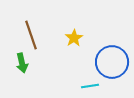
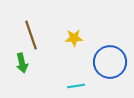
yellow star: rotated 30 degrees clockwise
blue circle: moved 2 px left
cyan line: moved 14 px left
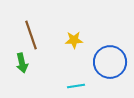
yellow star: moved 2 px down
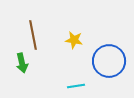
brown line: moved 2 px right; rotated 8 degrees clockwise
yellow star: rotated 12 degrees clockwise
blue circle: moved 1 px left, 1 px up
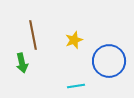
yellow star: rotated 30 degrees counterclockwise
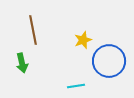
brown line: moved 5 px up
yellow star: moved 9 px right
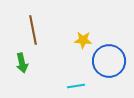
yellow star: rotated 24 degrees clockwise
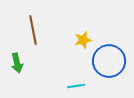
yellow star: rotated 18 degrees counterclockwise
green arrow: moved 5 px left
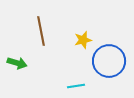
brown line: moved 8 px right, 1 px down
green arrow: rotated 60 degrees counterclockwise
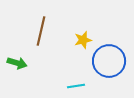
brown line: rotated 24 degrees clockwise
